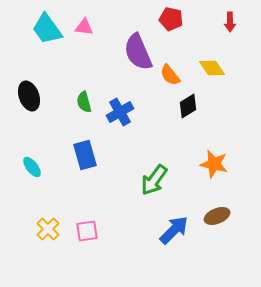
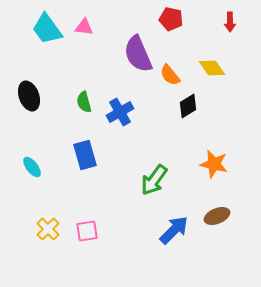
purple semicircle: moved 2 px down
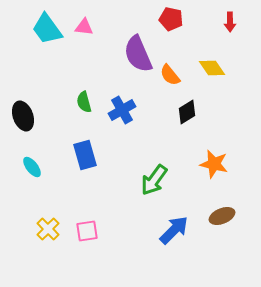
black ellipse: moved 6 px left, 20 px down
black diamond: moved 1 px left, 6 px down
blue cross: moved 2 px right, 2 px up
brown ellipse: moved 5 px right
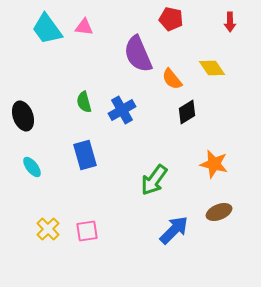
orange semicircle: moved 2 px right, 4 px down
brown ellipse: moved 3 px left, 4 px up
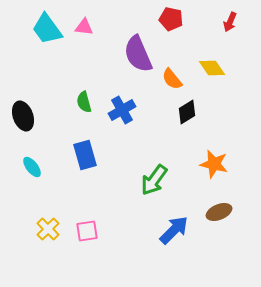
red arrow: rotated 24 degrees clockwise
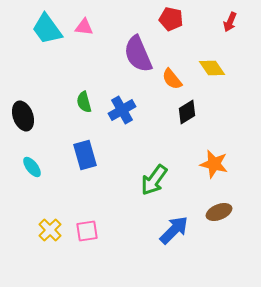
yellow cross: moved 2 px right, 1 px down
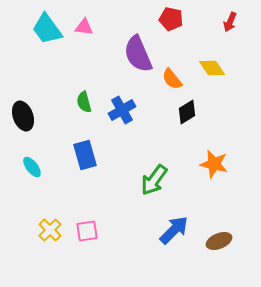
brown ellipse: moved 29 px down
